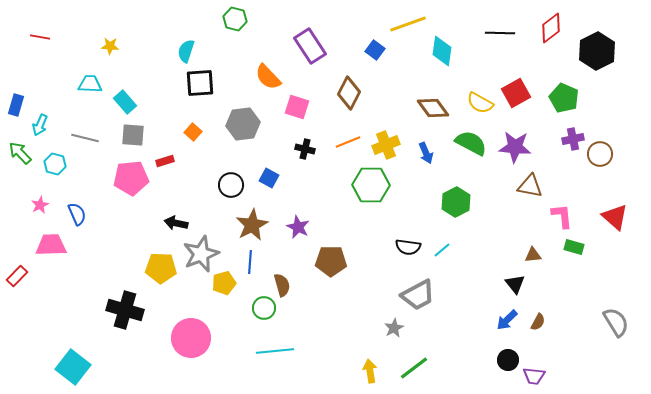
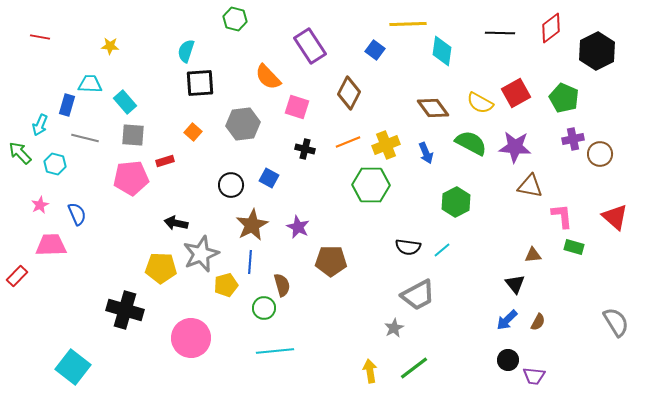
yellow line at (408, 24): rotated 18 degrees clockwise
blue rectangle at (16, 105): moved 51 px right
yellow pentagon at (224, 283): moved 2 px right, 2 px down
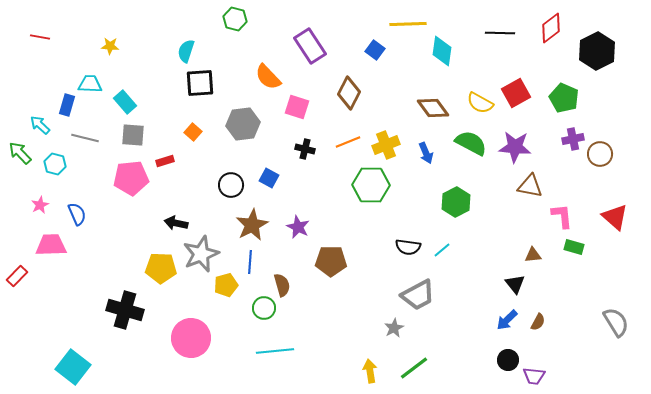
cyan arrow at (40, 125): rotated 110 degrees clockwise
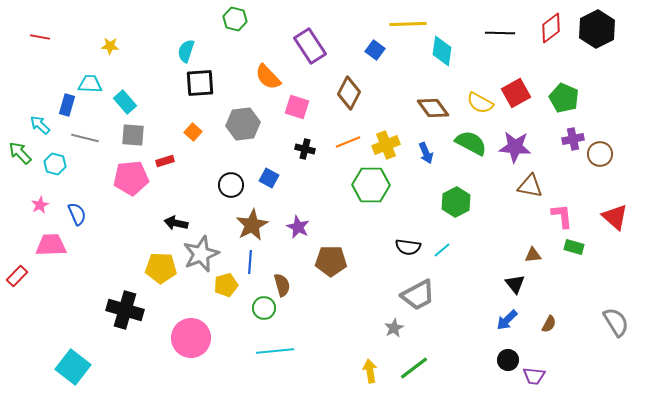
black hexagon at (597, 51): moved 22 px up
brown semicircle at (538, 322): moved 11 px right, 2 px down
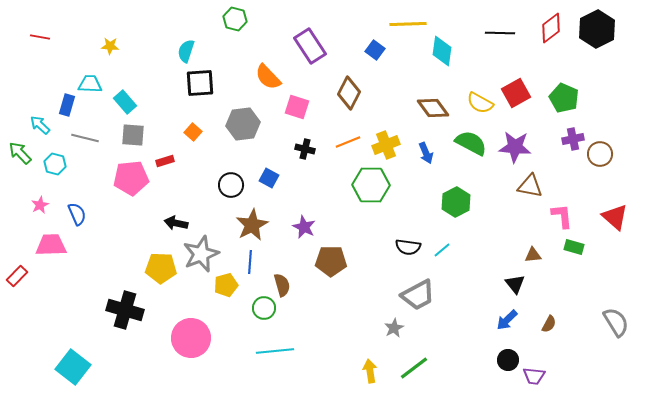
purple star at (298, 227): moved 6 px right
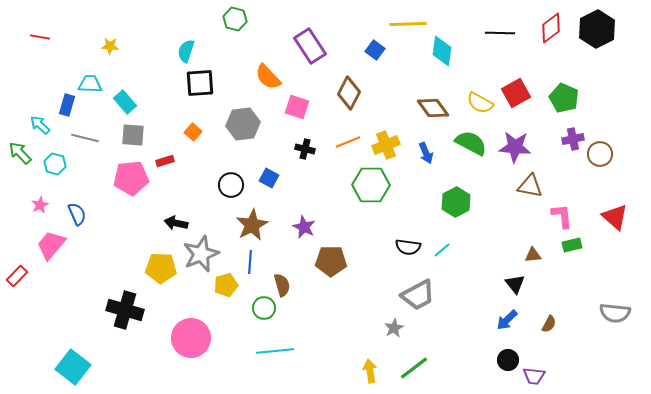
pink trapezoid at (51, 245): rotated 48 degrees counterclockwise
green rectangle at (574, 247): moved 2 px left, 2 px up; rotated 30 degrees counterclockwise
gray semicircle at (616, 322): moved 1 px left, 9 px up; rotated 128 degrees clockwise
